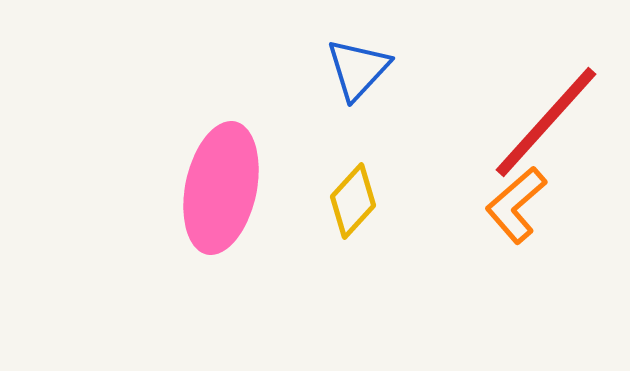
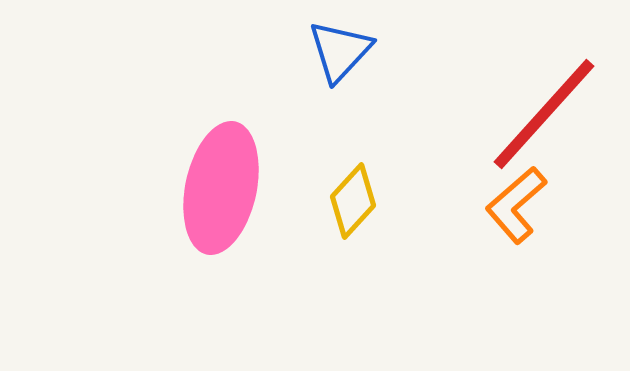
blue triangle: moved 18 px left, 18 px up
red line: moved 2 px left, 8 px up
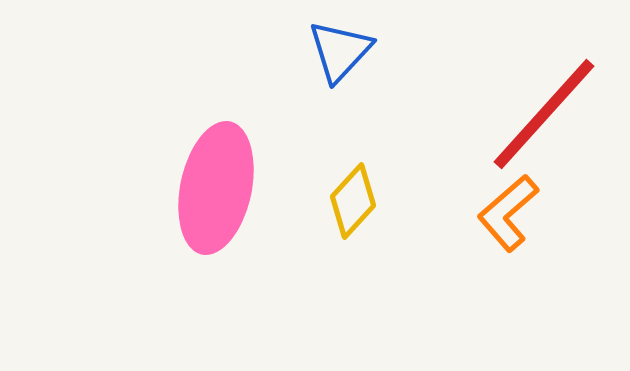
pink ellipse: moved 5 px left
orange L-shape: moved 8 px left, 8 px down
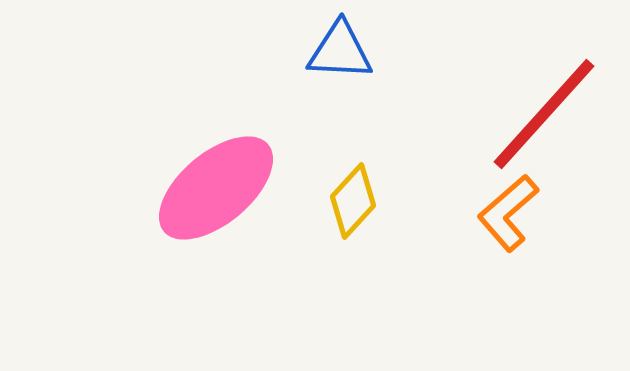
blue triangle: rotated 50 degrees clockwise
pink ellipse: rotated 38 degrees clockwise
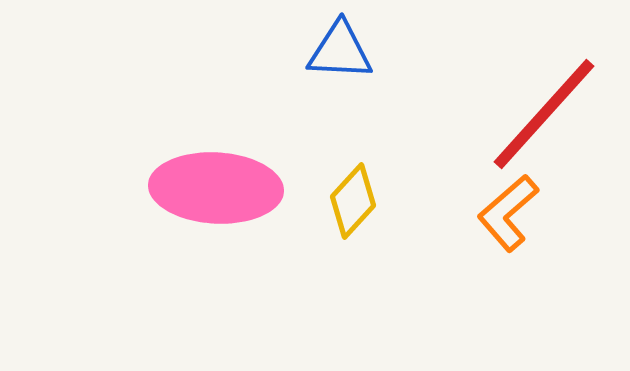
pink ellipse: rotated 43 degrees clockwise
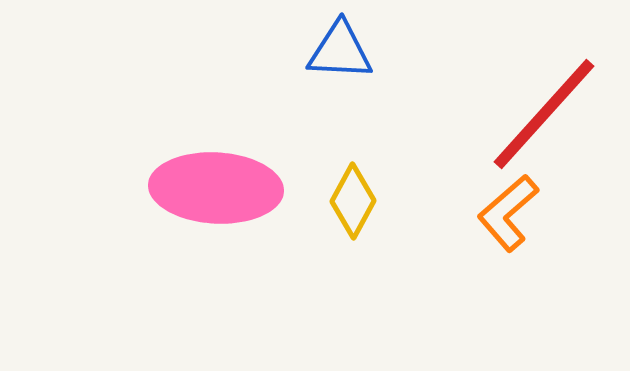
yellow diamond: rotated 14 degrees counterclockwise
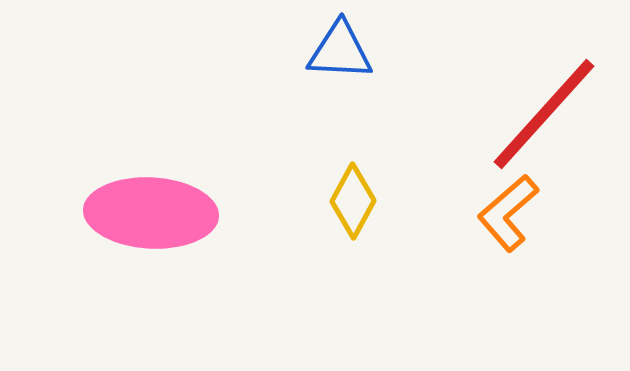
pink ellipse: moved 65 px left, 25 px down
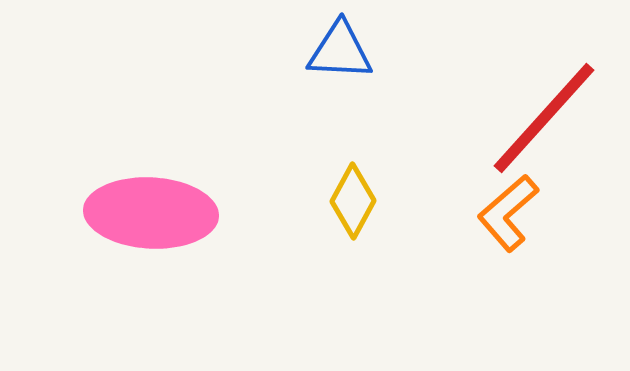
red line: moved 4 px down
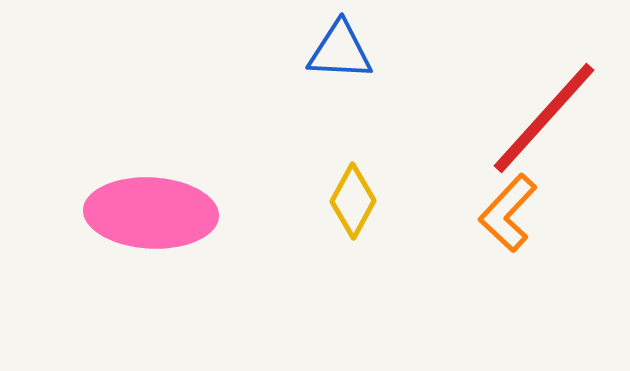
orange L-shape: rotated 6 degrees counterclockwise
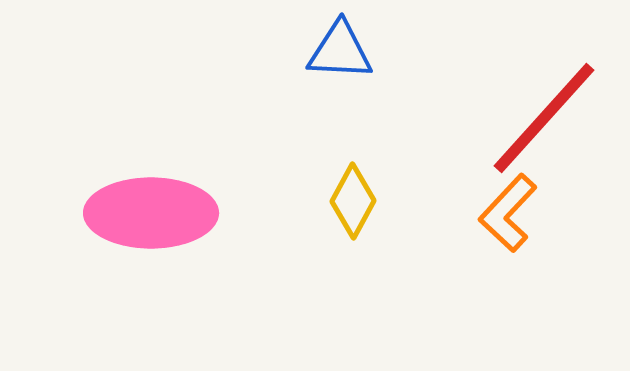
pink ellipse: rotated 3 degrees counterclockwise
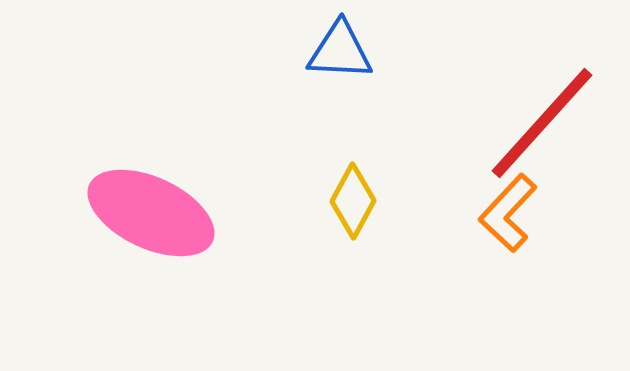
red line: moved 2 px left, 5 px down
pink ellipse: rotated 25 degrees clockwise
